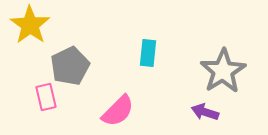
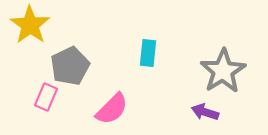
pink rectangle: rotated 36 degrees clockwise
pink semicircle: moved 6 px left, 2 px up
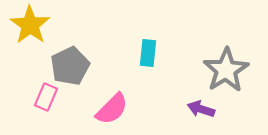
gray star: moved 3 px right, 1 px up
purple arrow: moved 4 px left, 3 px up
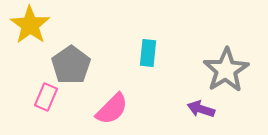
gray pentagon: moved 1 px right, 1 px up; rotated 9 degrees counterclockwise
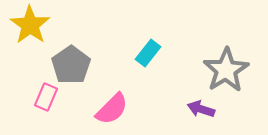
cyan rectangle: rotated 32 degrees clockwise
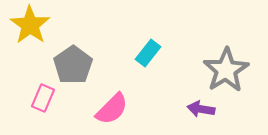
gray pentagon: moved 2 px right
pink rectangle: moved 3 px left, 1 px down
purple arrow: rotated 8 degrees counterclockwise
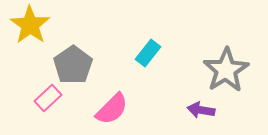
pink rectangle: moved 5 px right; rotated 24 degrees clockwise
purple arrow: moved 1 px down
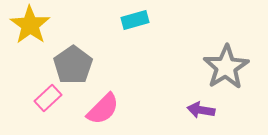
cyan rectangle: moved 13 px left, 33 px up; rotated 36 degrees clockwise
gray star: moved 3 px up
pink semicircle: moved 9 px left
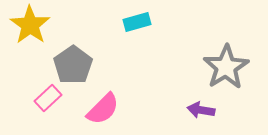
cyan rectangle: moved 2 px right, 2 px down
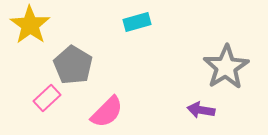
gray pentagon: rotated 6 degrees counterclockwise
pink rectangle: moved 1 px left
pink semicircle: moved 4 px right, 3 px down
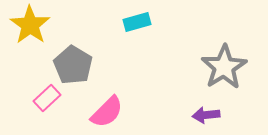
gray star: moved 2 px left
purple arrow: moved 5 px right, 5 px down; rotated 16 degrees counterclockwise
